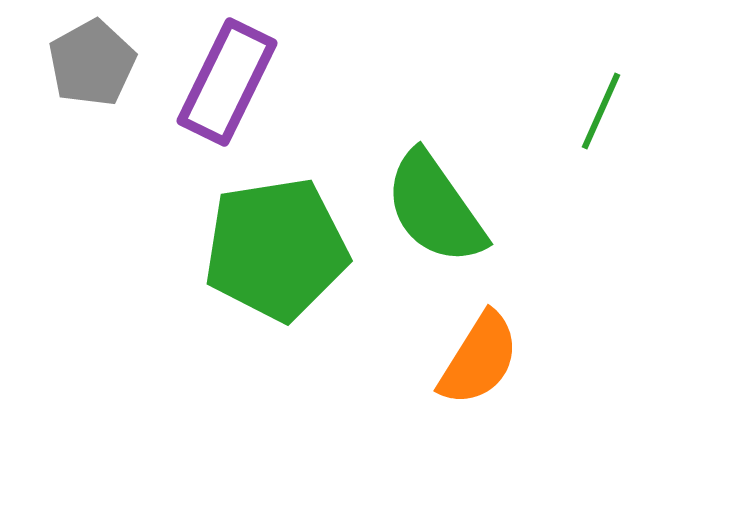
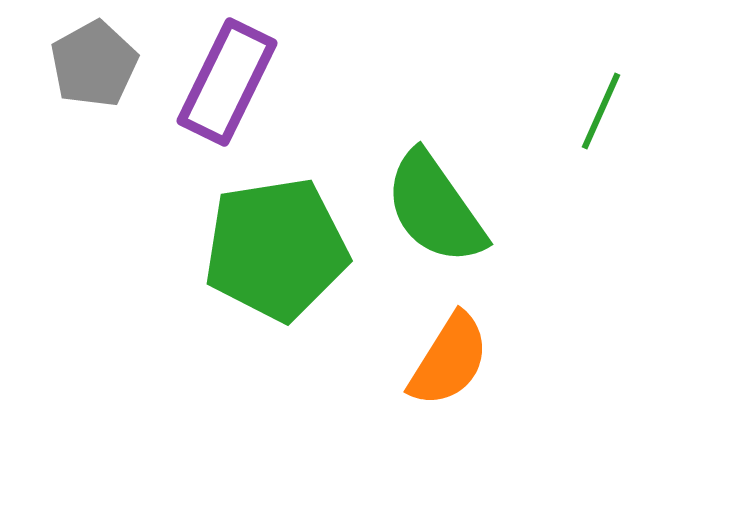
gray pentagon: moved 2 px right, 1 px down
orange semicircle: moved 30 px left, 1 px down
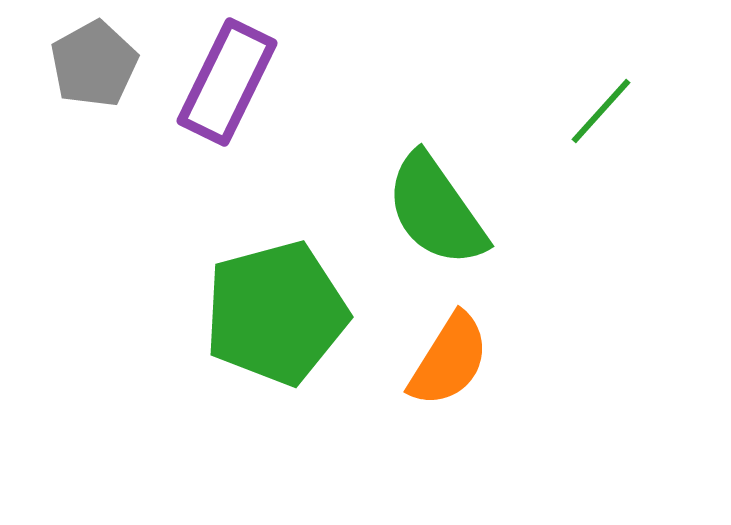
green line: rotated 18 degrees clockwise
green semicircle: moved 1 px right, 2 px down
green pentagon: moved 64 px down; rotated 6 degrees counterclockwise
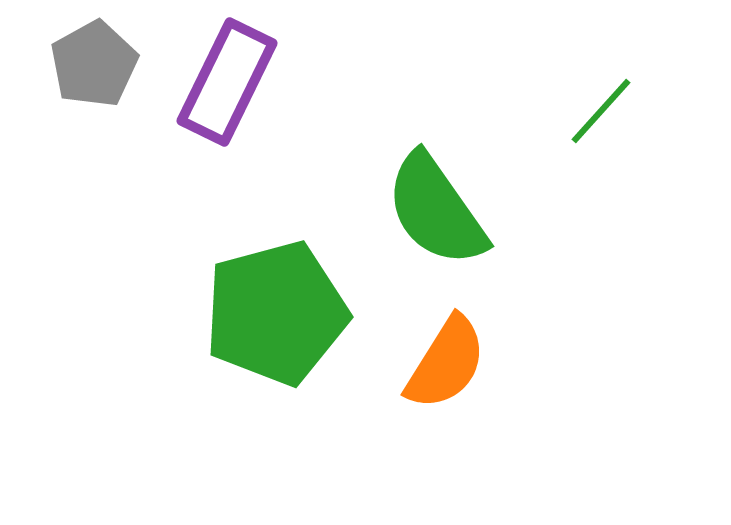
orange semicircle: moved 3 px left, 3 px down
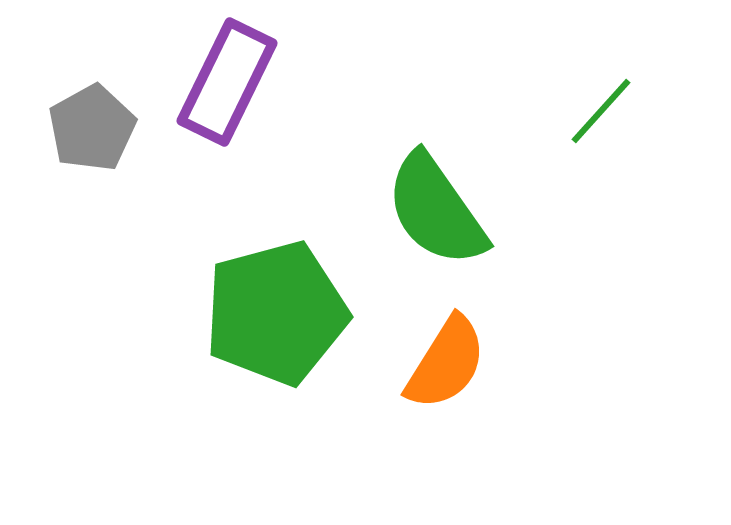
gray pentagon: moved 2 px left, 64 px down
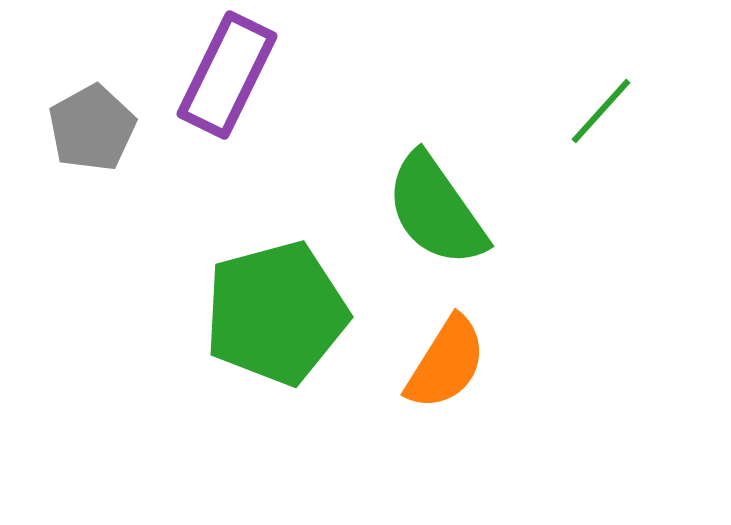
purple rectangle: moved 7 px up
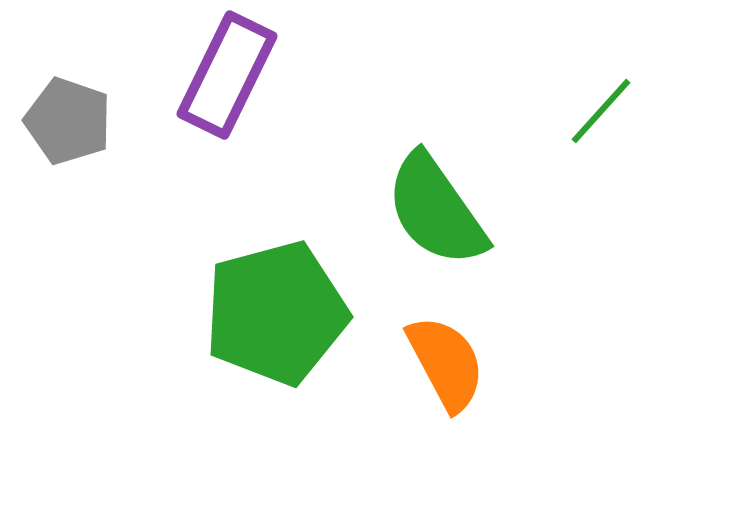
gray pentagon: moved 24 px left, 7 px up; rotated 24 degrees counterclockwise
orange semicircle: rotated 60 degrees counterclockwise
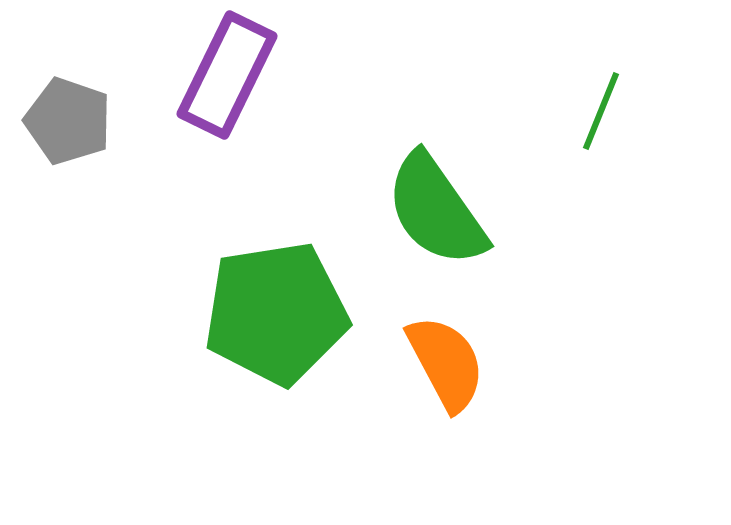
green line: rotated 20 degrees counterclockwise
green pentagon: rotated 6 degrees clockwise
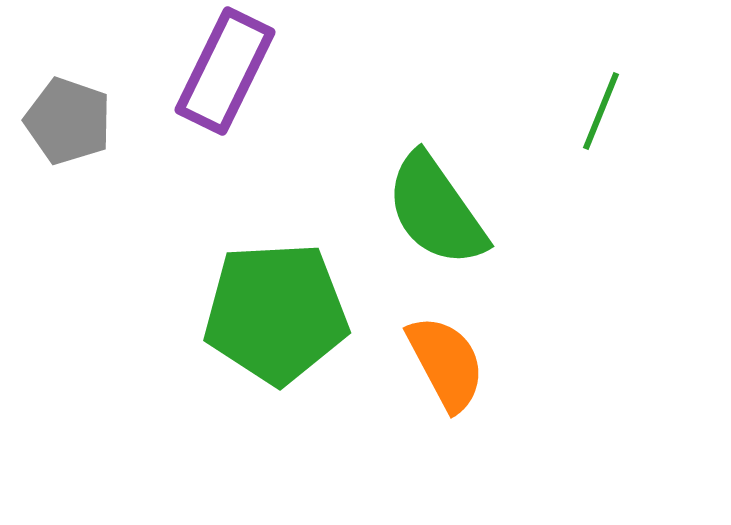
purple rectangle: moved 2 px left, 4 px up
green pentagon: rotated 6 degrees clockwise
